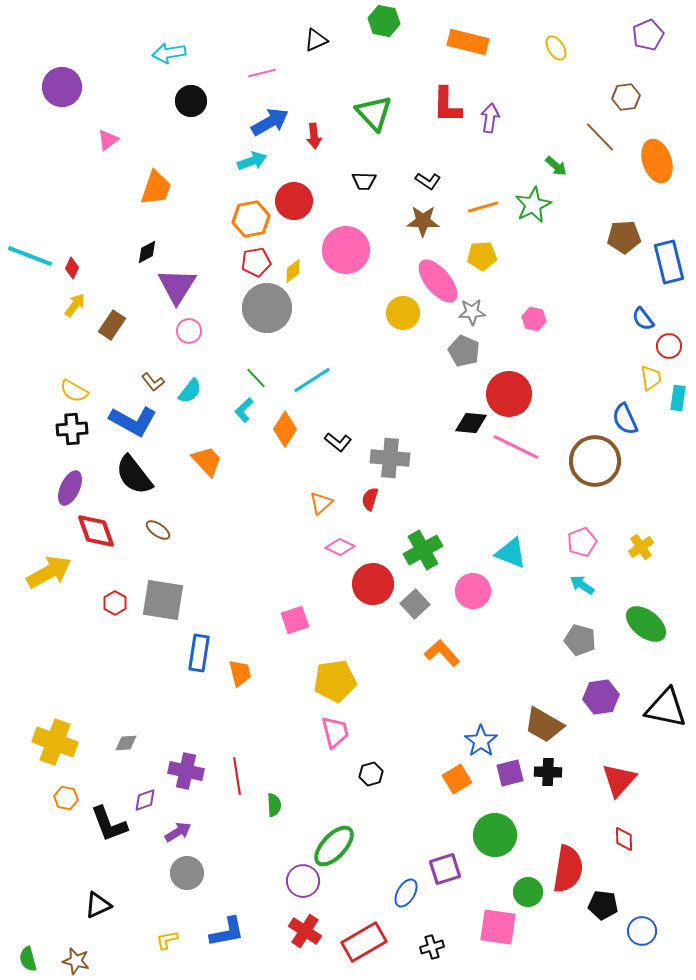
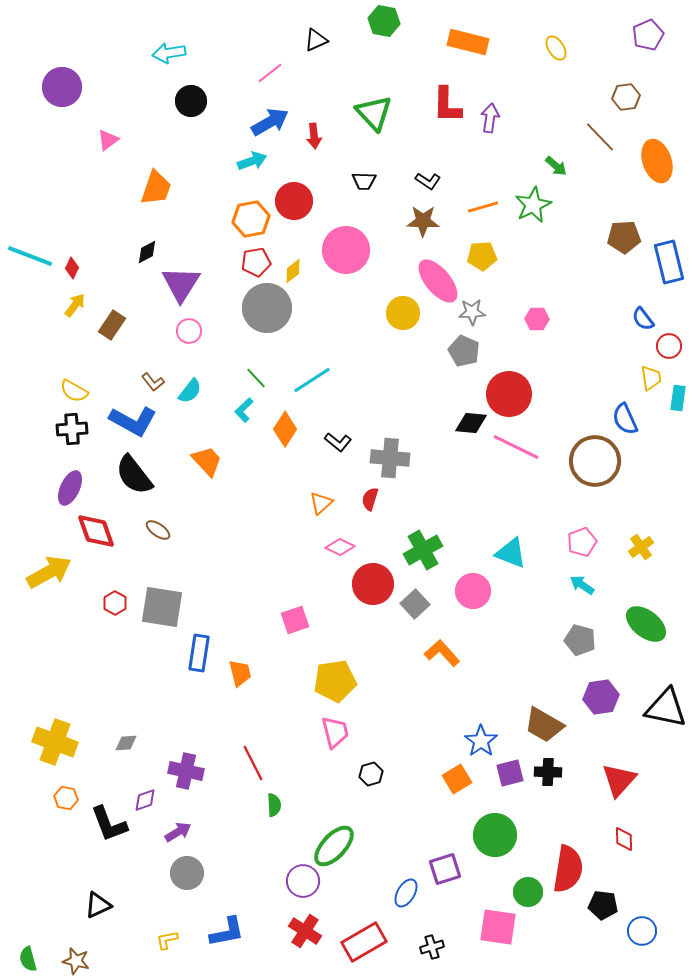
pink line at (262, 73): moved 8 px right; rotated 24 degrees counterclockwise
purple triangle at (177, 286): moved 4 px right, 2 px up
pink hexagon at (534, 319): moved 3 px right; rotated 10 degrees counterclockwise
gray square at (163, 600): moved 1 px left, 7 px down
red line at (237, 776): moved 16 px right, 13 px up; rotated 18 degrees counterclockwise
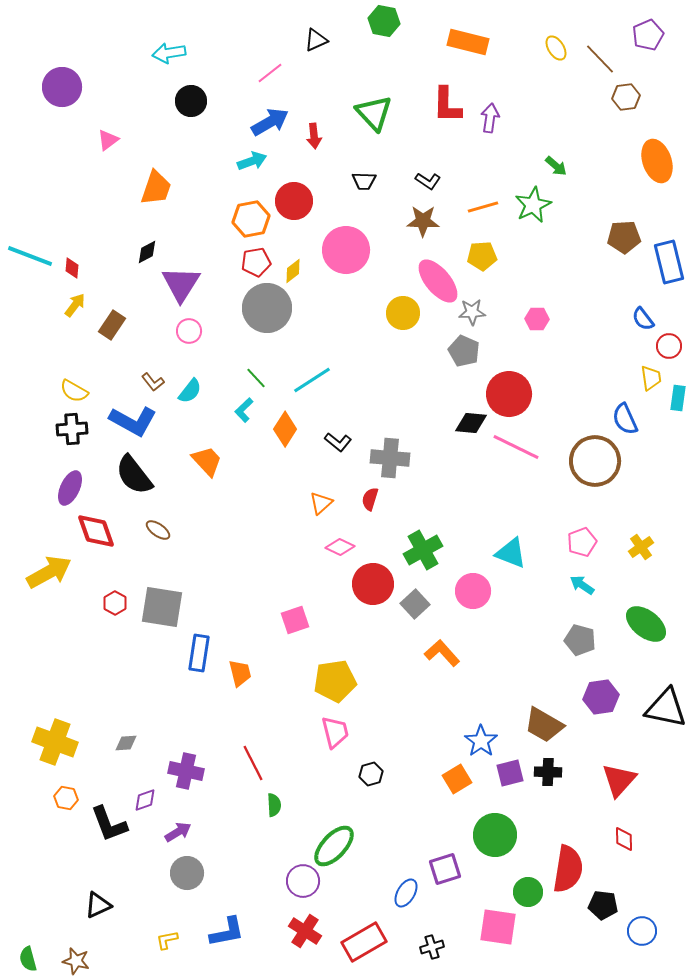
brown line at (600, 137): moved 78 px up
red diamond at (72, 268): rotated 20 degrees counterclockwise
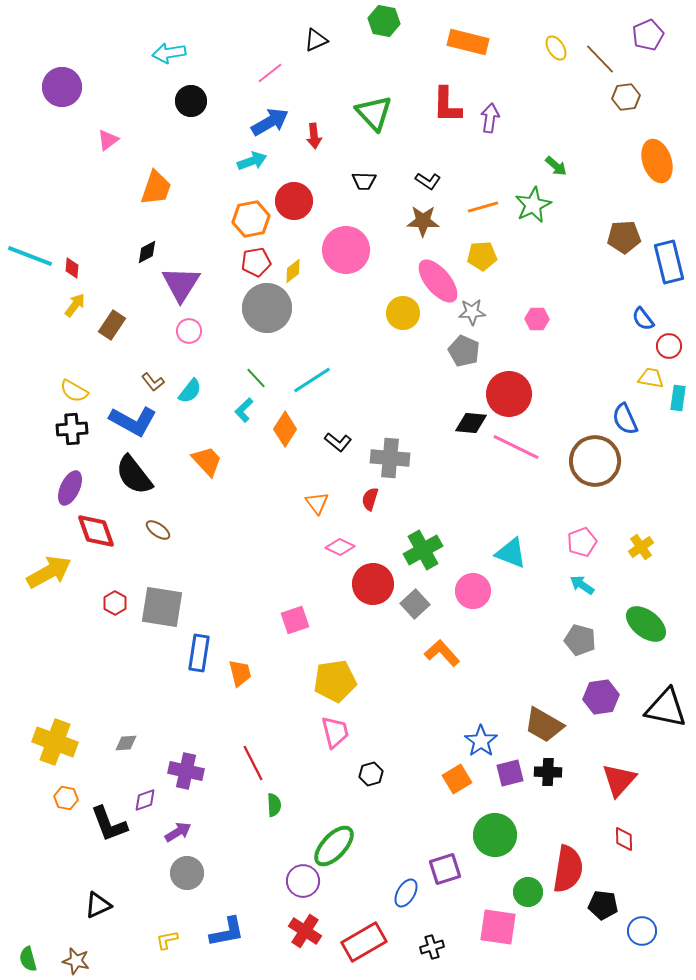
yellow trapezoid at (651, 378): rotated 72 degrees counterclockwise
orange triangle at (321, 503): moved 4 px left; rotated 25 degrees counterclockwise
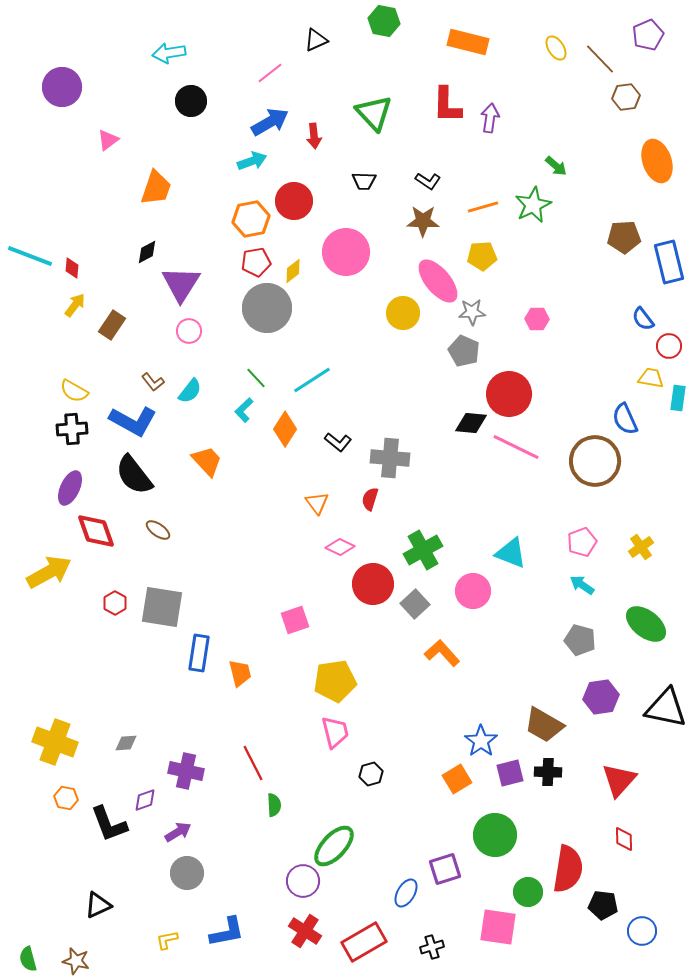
pink circle at (346, 250): moved 2 px down
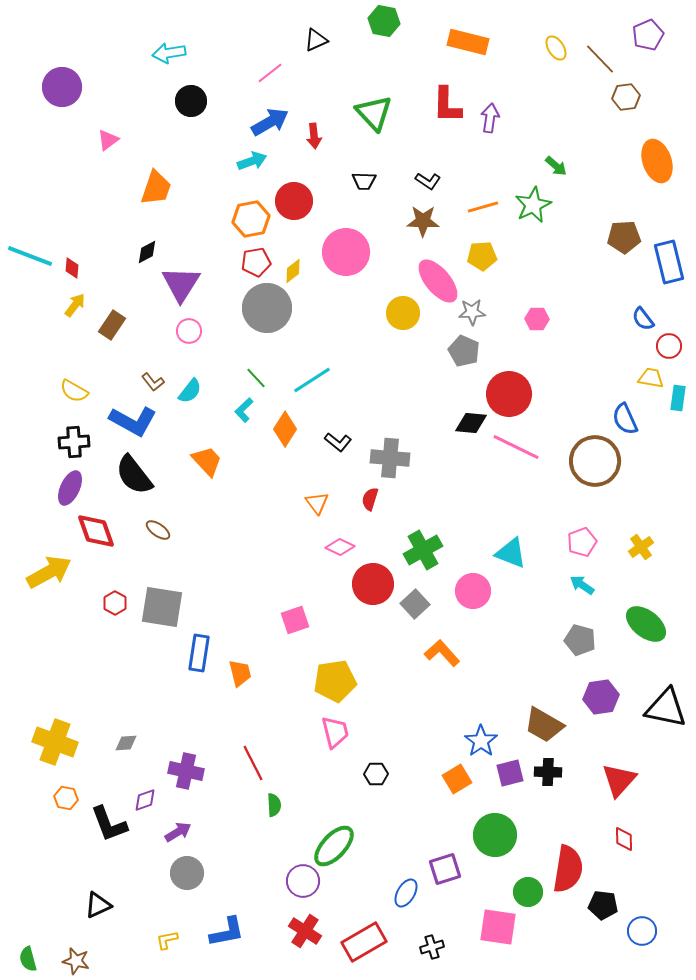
black cross at (72, 429): moved 2 px right, 13 px down
black hexagon at (371, 774): moved 5 px right; rotated 15 degrees clockwise
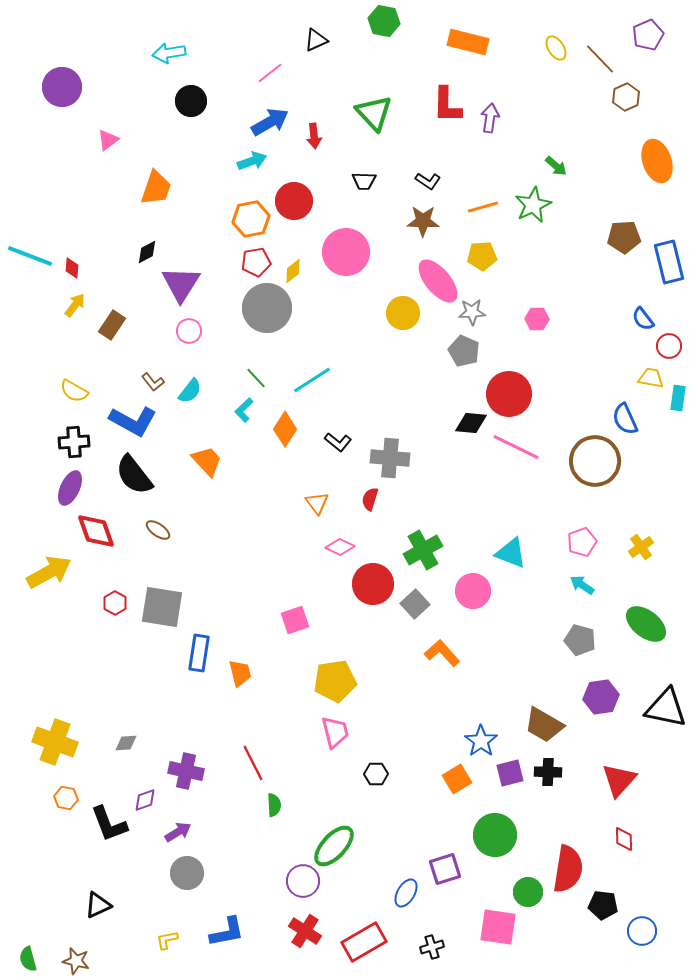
brown hexagon at (626, 97): rotated 16 degrees counterclockwise
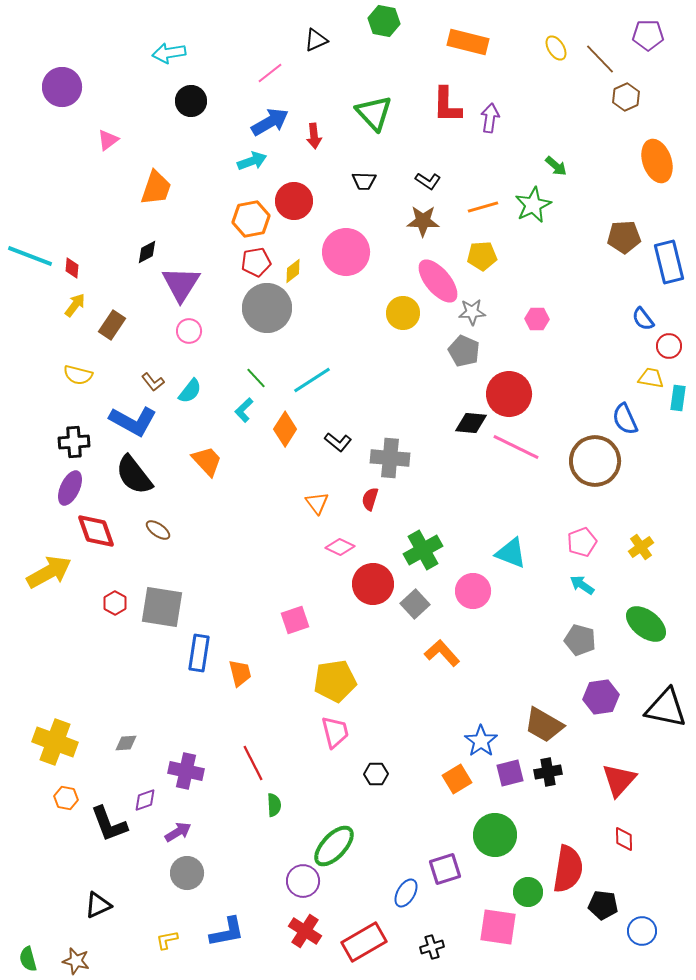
purple pentagon at (648, 35): rotated 24 degrees clockwise
yellow semicircle at (74, 391): moved 4 px right, 16 px up; rotated 16 degrees counterclockwise
black cross at (548, 772): rotated 12 degrees counterclockwise
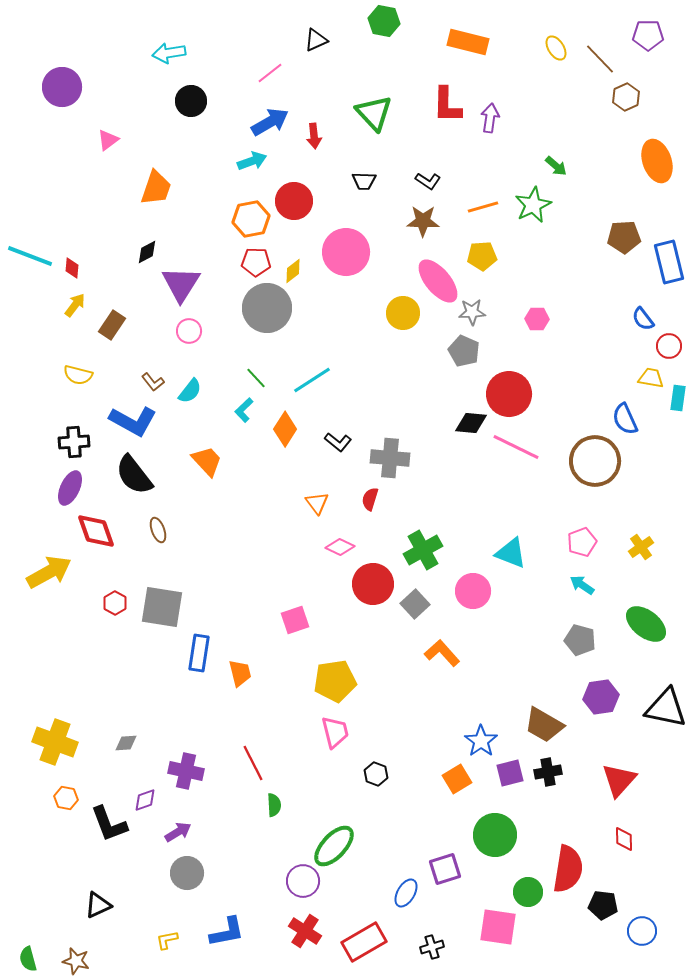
red pentagon at (256, 262): rotated 12 degrees clockwise
brown ellipse at (158, 530): rotated 35 degrees clockwise
black hexagon at (376, 774): rotated 20 degrees clockwise
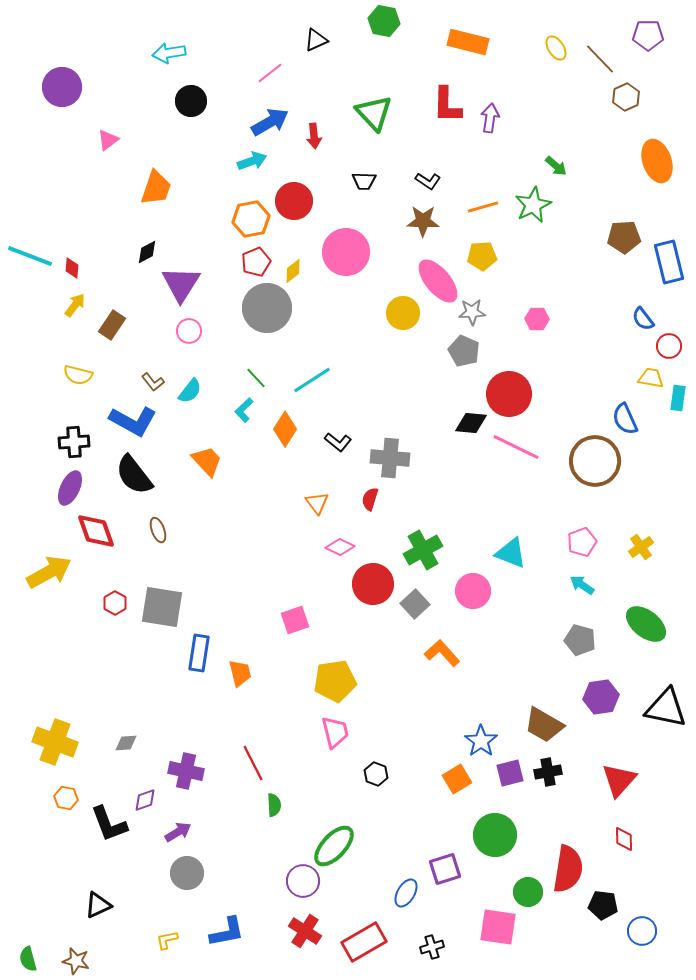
red pentagon at (256, 262): rotated 24 degrees counterclockwise
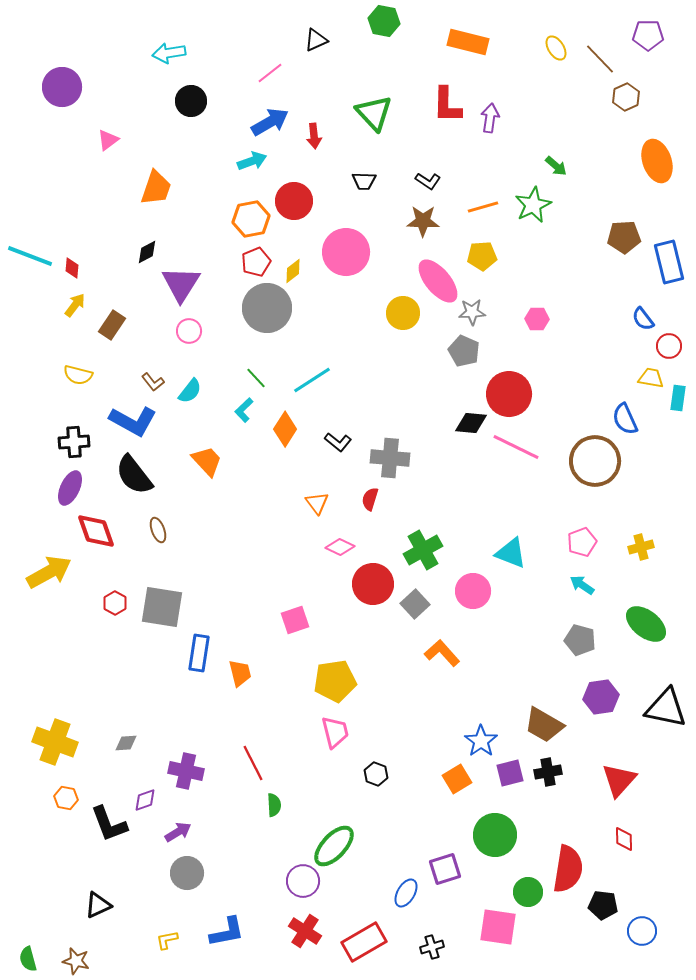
yellow cross at (641, 547): rotated 20 degrees clockwise
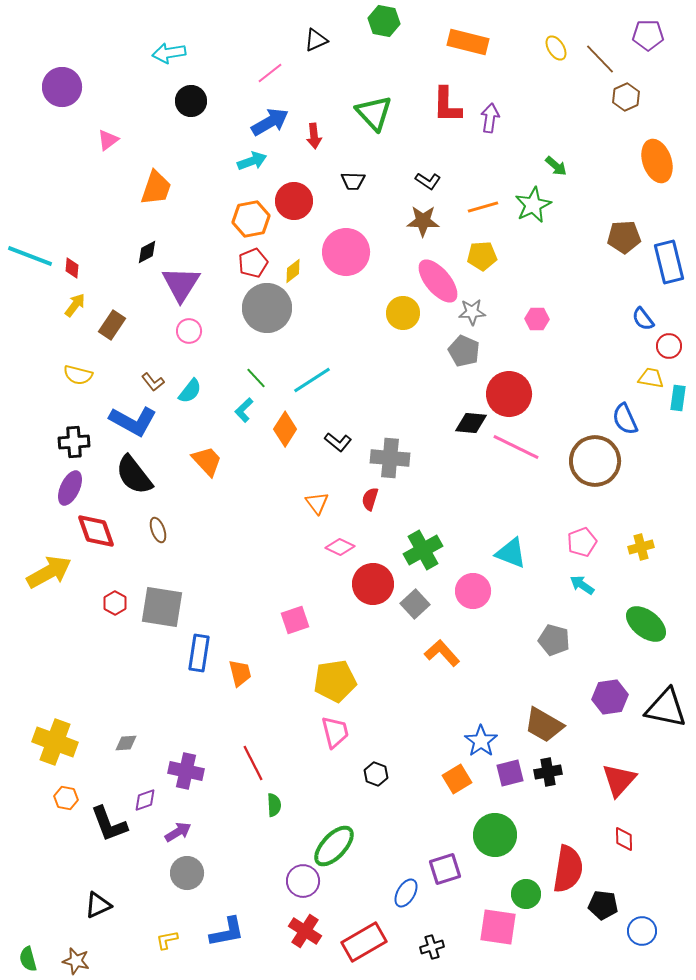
black trapezoid at (364, 181): moved 11 px left
red pentagon at (256, 262): moved 3 px left, 1 px down
gray pentagon at (580, 640): moved 26 px left
purple hexagon at (601, 697): moved 9 px right
green circle at (528, 892): moved 2 px left, 2 px down
